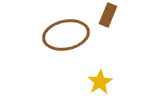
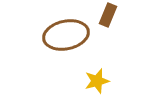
yellow star: moved 3 px left, 1 px up; rotated 15 degrees clockwise
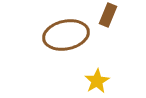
yellow star: rotated 15 degrees counterclockwise
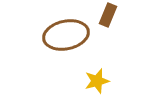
yellow star: rotated 15 degrees clockwise
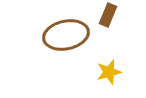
yellow star: moved 12 px right, 9 px up
